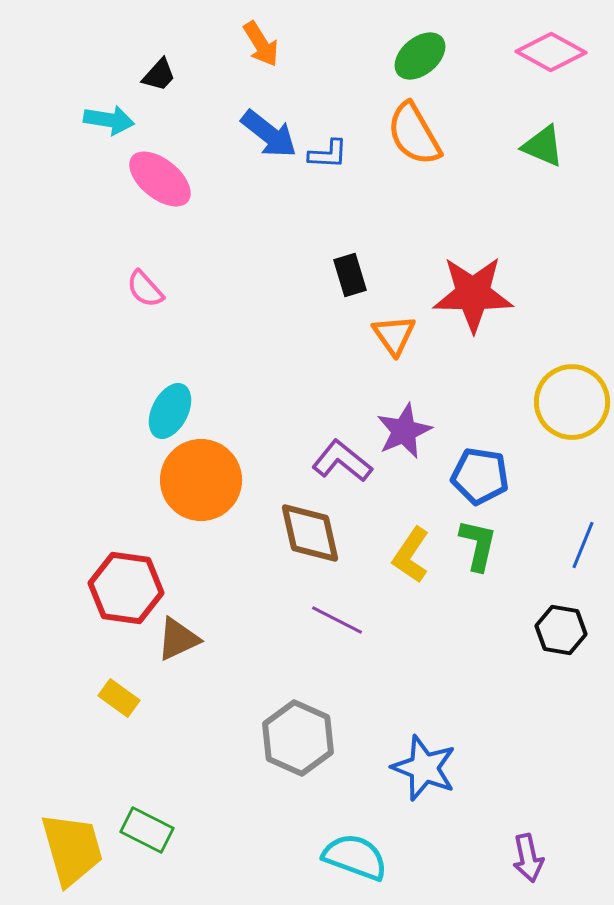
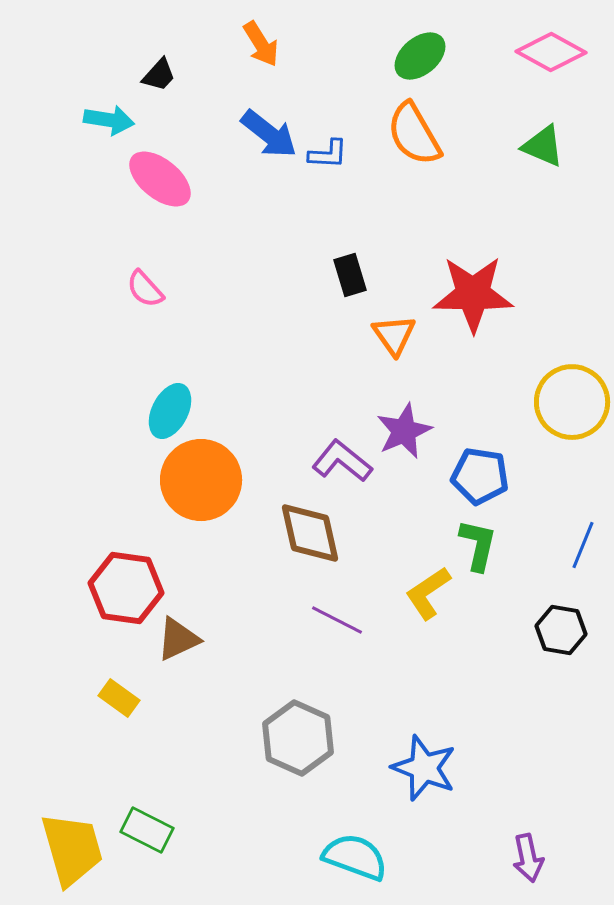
yellow L-shape: moved 17 px right, 38 px down; rotated 22 degrees clockwise
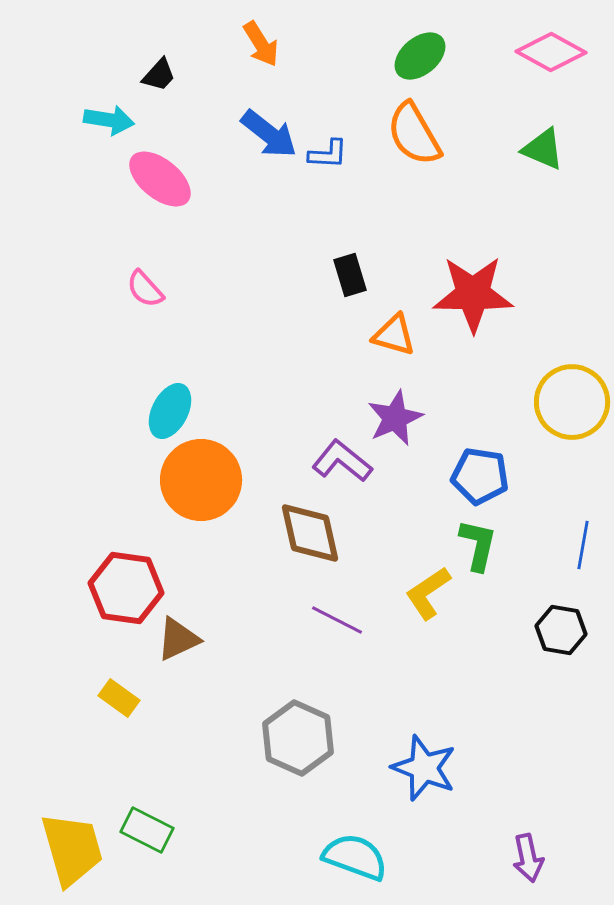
green triangle: moved 3 px down
orange triangle: rotated 39 degrees counterclockwise
purple star: moved 9 px left, 13 px up
blue line: rotated 12 degrees counterclockwise
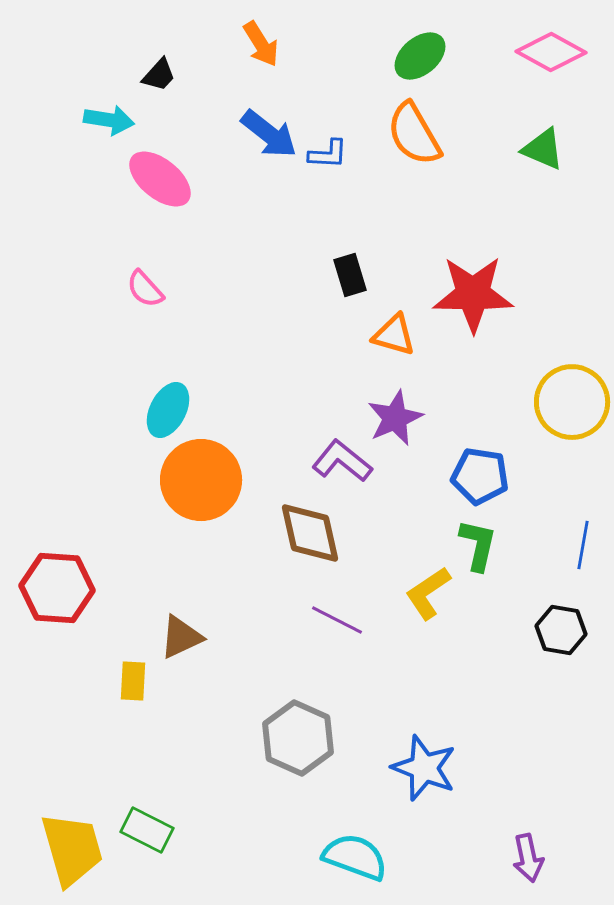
cyan ellipse: moved 2 px left, 1 px up
red hexagon: moved 69 px left; rotated 4 degrees counterclockwise
brown triangle: moved 3 px right, 2 px up
yellow rectangle: moved 14 px right, 17 px up; rotated 57 degrees clockwise
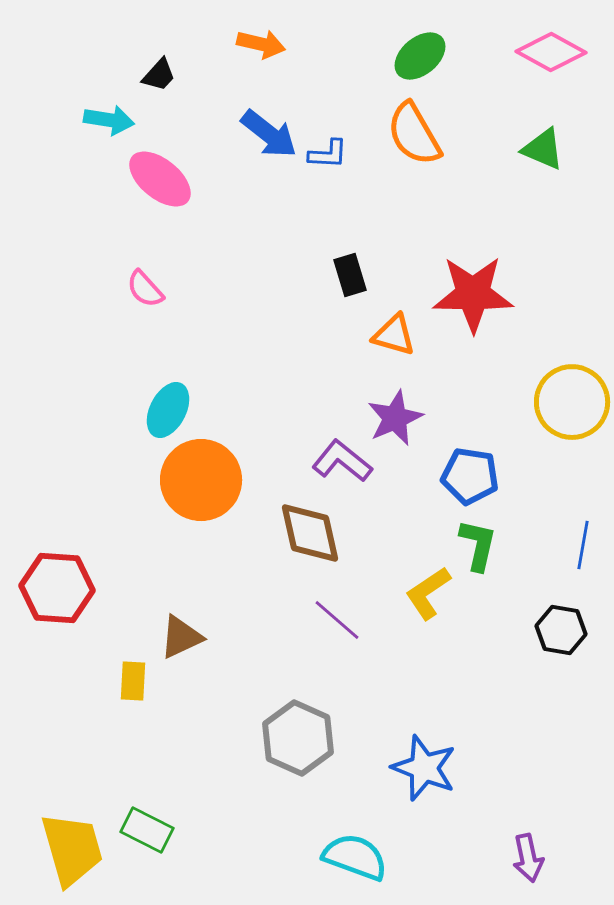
orange arrow: rotated 45 degrees counterclockwise
blue pentagon: moved 10 px left
purple line: rotated 14 degrees clockwise
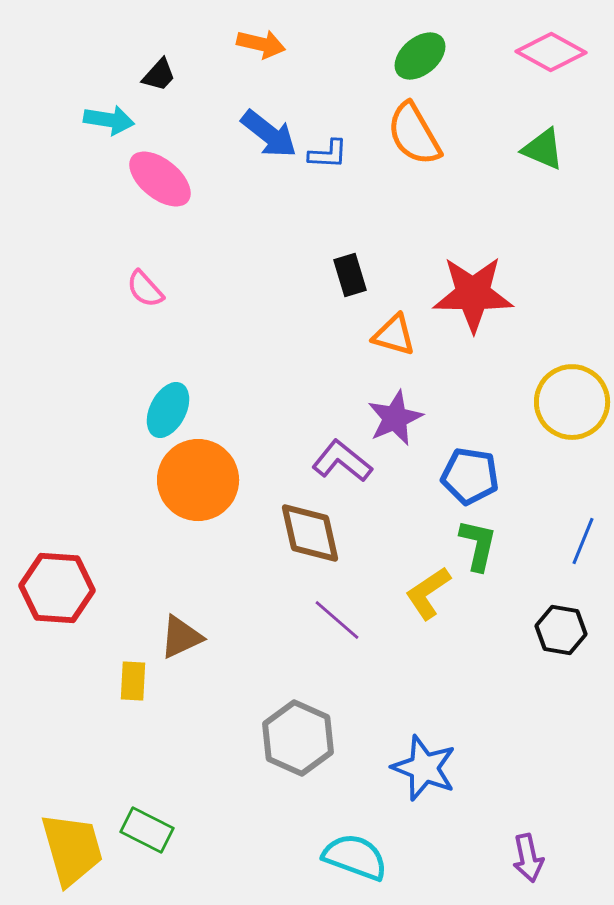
orange circle: moved 3 px left
blue line: moved 4 px up; rotated 12 degrees clockwise
